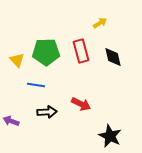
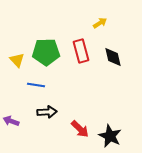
red arrow: moved 1 px left, 25 px down; rotated 18 degrees clockwise
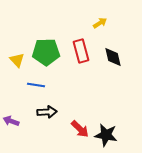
black star: moved 4 px left, 1 px up; rotated 15 degrees counterclockwise
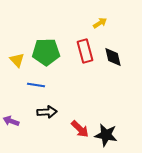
red rectangle: moved 4 px right
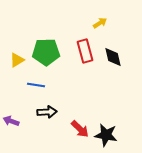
yellow triangle: rotated 42 degrees clockwise
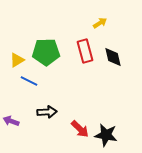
blue line: moved 7 px left, 4 px up; rotated 18 degrees clockwise
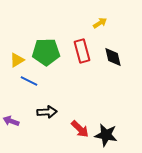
red rectangle: moved 3 px left
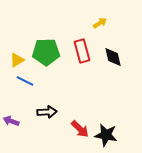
blue line: moved 4 px left
